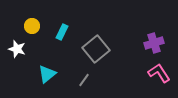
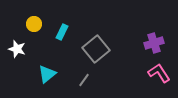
yellow circle: moved 2 px right, 2 px up
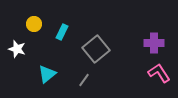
purple cross: rotated 18 degrees clockwise
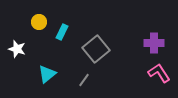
yellow circle: moved 5 px right, 2 px up
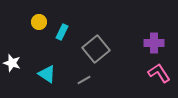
white star: moved 5 px left, 14 px down
cyan triangle: rotated 48 degrees counterclockwise
gray line: rotated 24 degrees clockwise
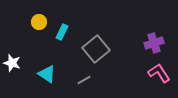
purple cross: rotated 18 degrees counterclockwise
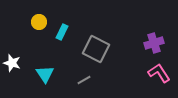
gray square: rotated 24 degrees counterclockwise
cyan triangle: moved 2 px left; rotated 24 degrees clockwise
